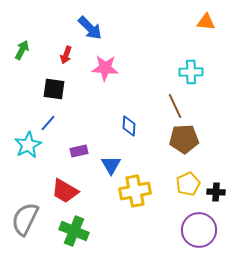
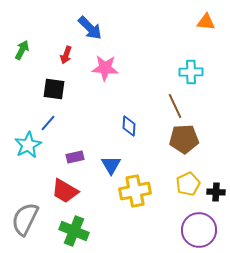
purple rectangle: moved 4 px left, 6 px down
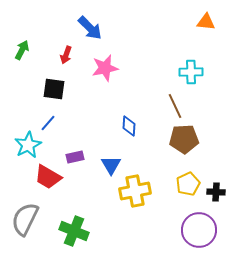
pink star: rotated 16 degrees counterclockwise
red trapezoid: moved 17 px left, 14 px up
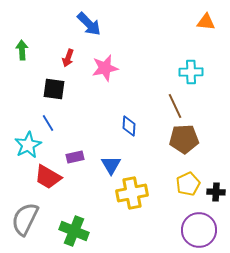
blue arrow: moved 1 px left, 4 px up
green arrow: rotated 30 degrees counterclockwise
red arrow: moved 2 px right, 3 px down
blue line: rotated 72 degrees counterclockwise
yellow cross: moved 3 px left, 2 px down
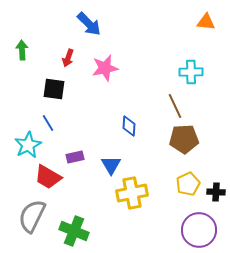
gray semicircle: moved 7 px right, 3 px up
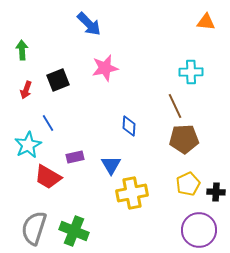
red arrow: moved 42 px left, 32 px down
black square: moved 4 px right, 9 px up; rotated 30 degrees counterclockwise
gray semicircle: moved 2 px right, 12 px down; rotated 8 degrees counterclockwise
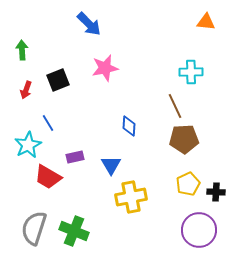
yellow cross: moved 1 px left, 4 px down
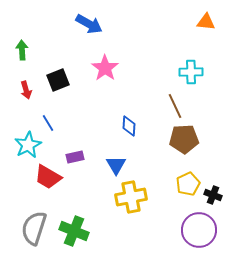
blue arrow: rotated 16 degrees counterclockwise
pink star: rotated 24 degrees counterclockwise
red arrow: rotated 36 degrees counterclockwise
blue triangle: moved 5 px right
black cross: moved 3 px left, 3 px down; rotated 18 degrees clockwise
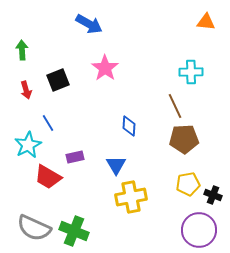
yellow pentagon: rotated 15 degrees clockwise
gray semicircle: rotated 84 degrees counterclockwise
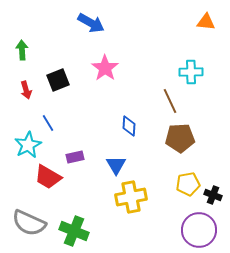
blue arrow: moved 2 px right, 1 px up
brown line: moved 5 px left, 5 px up
brown pentagon: moved 4 px left, 1 px up
gray semicircle: moved 5 px left, 5 px up
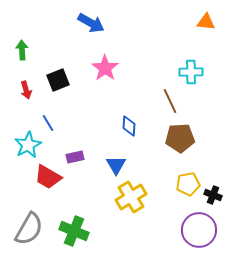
yellow cross: rotated 20 degrees counterclockwise
gray semicircle: moved 6 px down; rotated 84 degrees counterclockwise
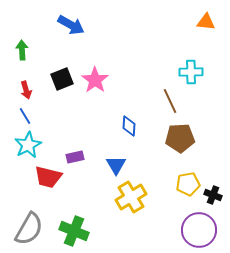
blue arrow: moved 20 px left, 2 px down
pink star: moved 10 px left, 12 px down
black square: moved 4 px right, 1 px up
blue line: moved 23 px left, 7 px up
red trapezoid: rotated 16 degrees counterclockwise
